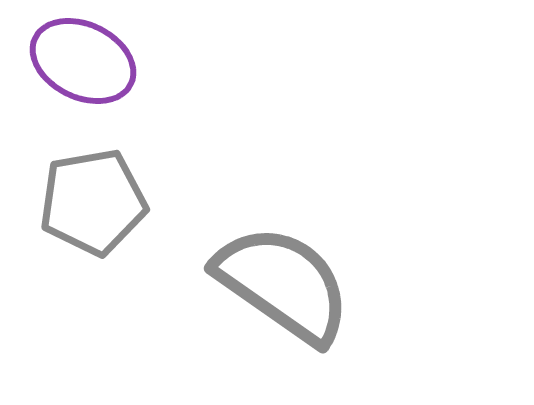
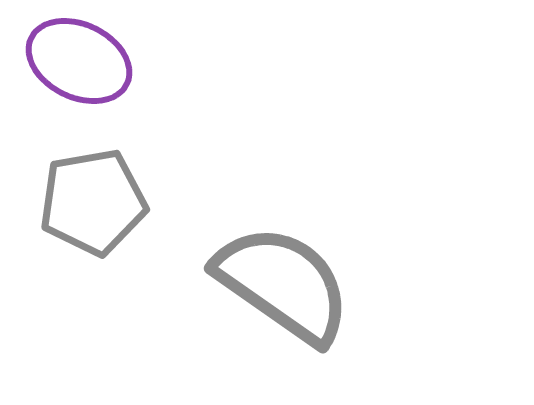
purple ellipse: moved 4 px left
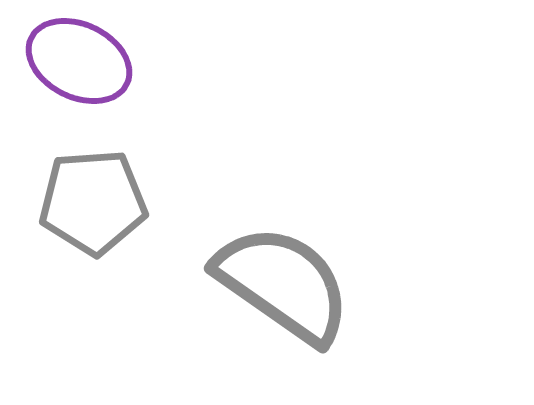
gray pentagon: rotated 6 degrees clockwise
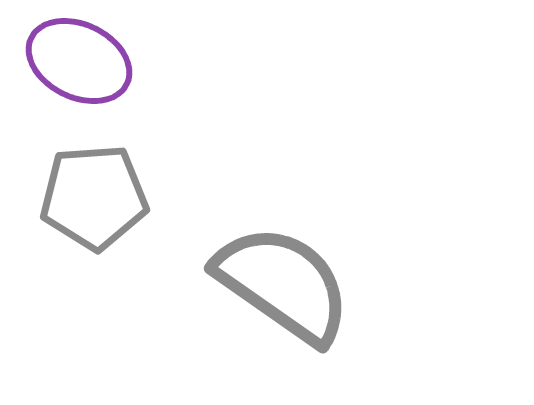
gray pentagon: moved 1 px right, 5 px up
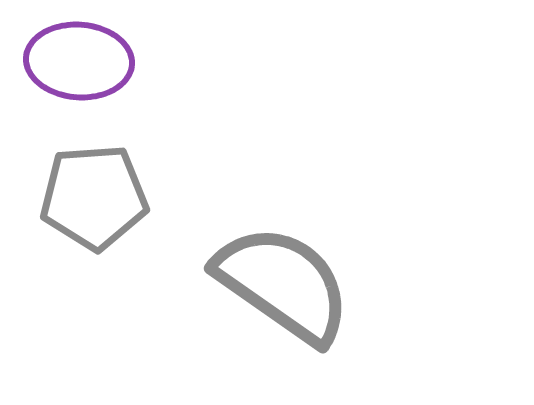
purple ellipse: rotated 22 degrees counterclockwise
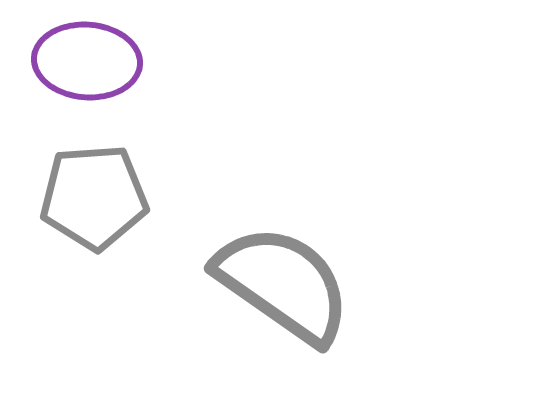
purple ellipse: moved 8 px right
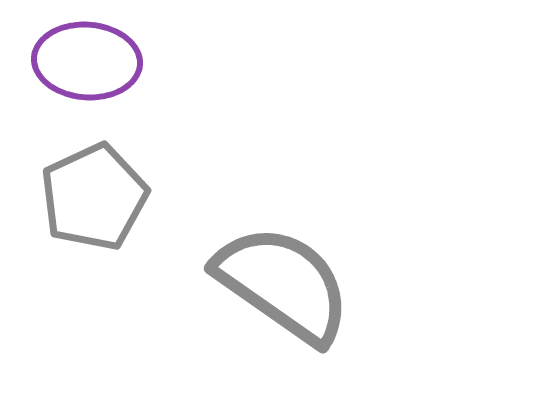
gray pentagon: rotated 21 degrees counterclockwise
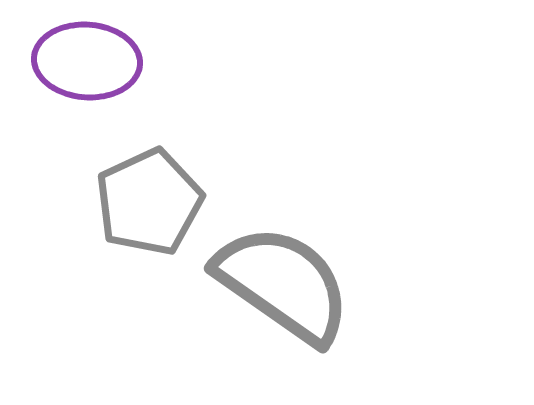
gray pentagon: moved 55 px right, 5 px down
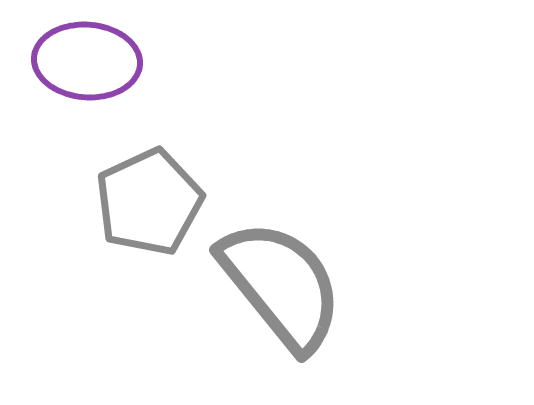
gray semicircle: moved 2 px left, 1 px down; rotated 16 degrees clockwise
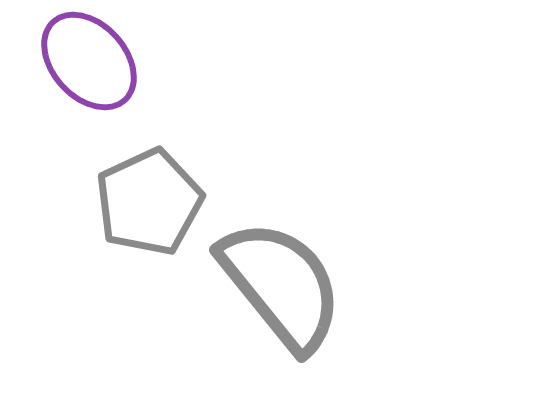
purple ellipse: moved 2 px right; rotated 44 degrees clockwise
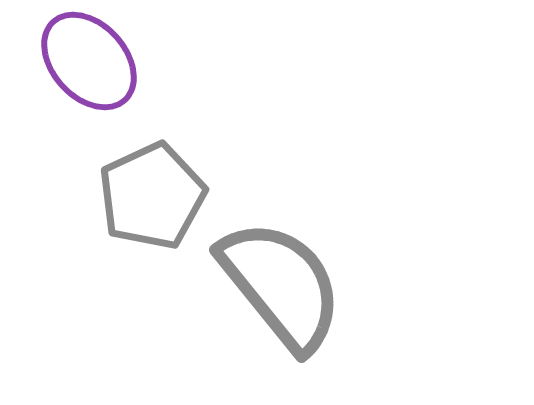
gray pentagon: moved 3 px right, 6 px up
